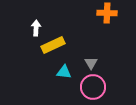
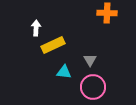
gray triangle: moved 1 px left, 3 px up
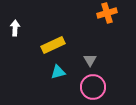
orange cross: rotated 18 degrees counterclockwise
white arrow: moved 21 px left
cyan triangle: moved 6 px left; rotated 21 degrees counterclockwise
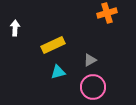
gray triangle: rotated 32 degrees clockwise
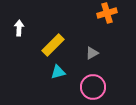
white arrow: moved 4 px right
yellow rectangle: rotated 20 degrees counterclockwise
gray triangle: moved 2 px right, 7 px up
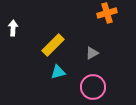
white arrow: moved 6 px left
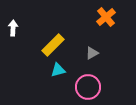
orange cross: moved 1 px left, 4 px down; rotated 24 degrees counterclockwise
cyan triangle: moved 2 px up
pink circle: moved 5 px left
